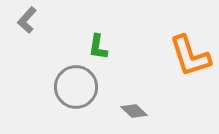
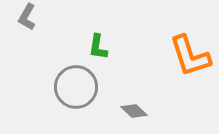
gray L-shape: moved 3 px up; rotated 12 degrees counterclockwise
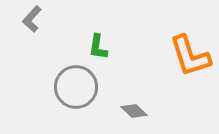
gray L-shape: moved 5 px right, 2 px down; rotated 12 degrees clockwise
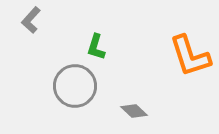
gray L-shape: moved 1 px left, 1 px down
green L-shape: moved 2 px left; rotated 8 degrees clockwise
gray circle: moved 1 px left, 1 px up
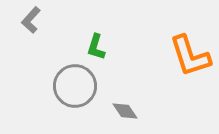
gray diamond: moved 9 px left; rotated 12 degrees clockwise
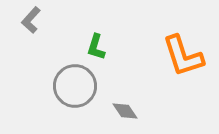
orange L-shape: moved 7 px left
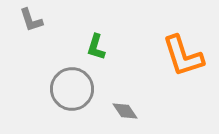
gray L-shape: rotated 60 degrees counterclockwise
gray circle: moved 3 px left, 3 px down
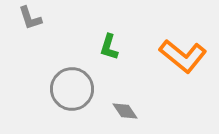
gray L-shape: moved 1 px left, 2 px up
green L-shape: moved 13 px right
orange L-shape: rotated 33 degrees counterclockwise
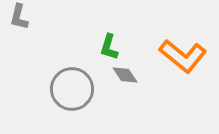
gray L-shape: moved 11 px left, 1 px up; rotated 32 degrees clockwise
gray diamond: moved 36 px up
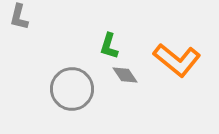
green L-shape: moved 1 px up
orange L-shape: moved 6 px left, 4 px down
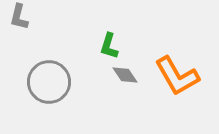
orange L-shape: moved 16 px down; rotated 21 degrees clockwise
gray circle: moved 23 px left, 7 px up
